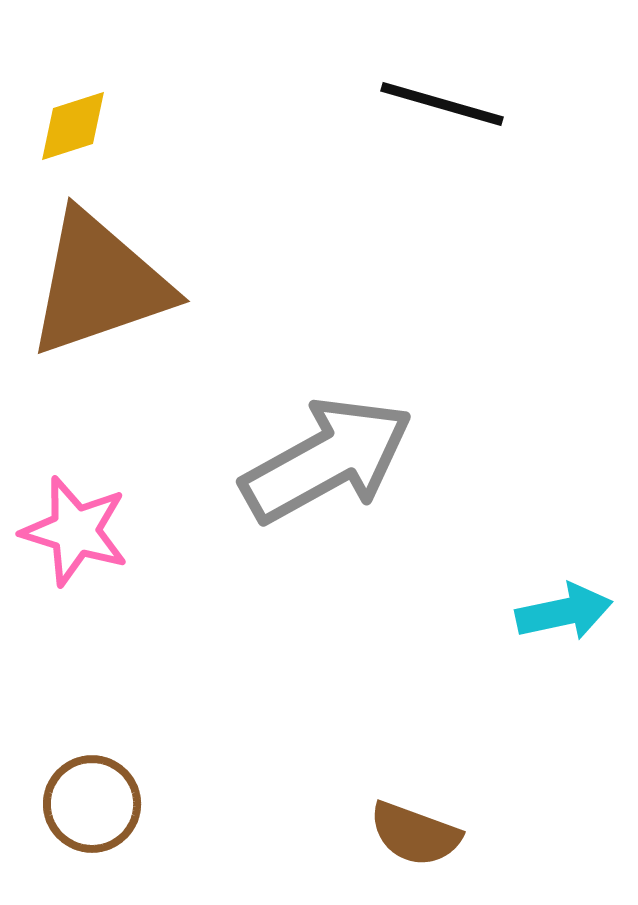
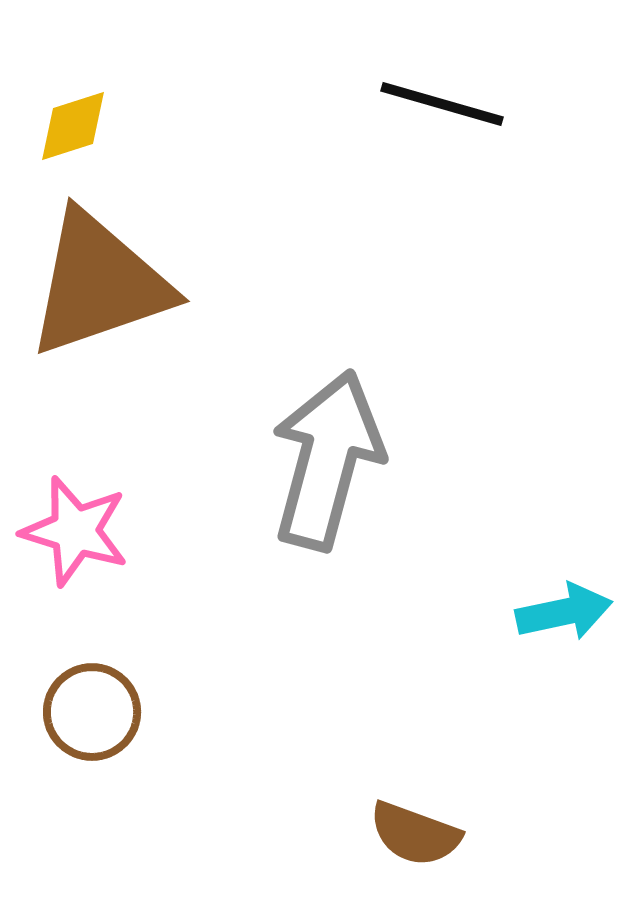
gray arrow: rotated 46 degrees counterclockwise
brown circle: moved 92 px up
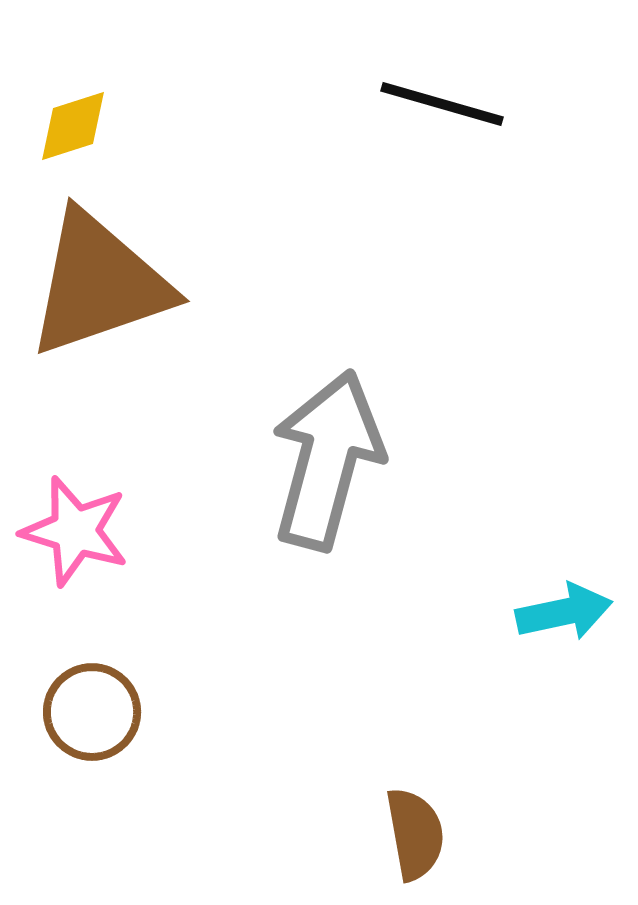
brown semicircle: rotated 120 degrees counterclockwise
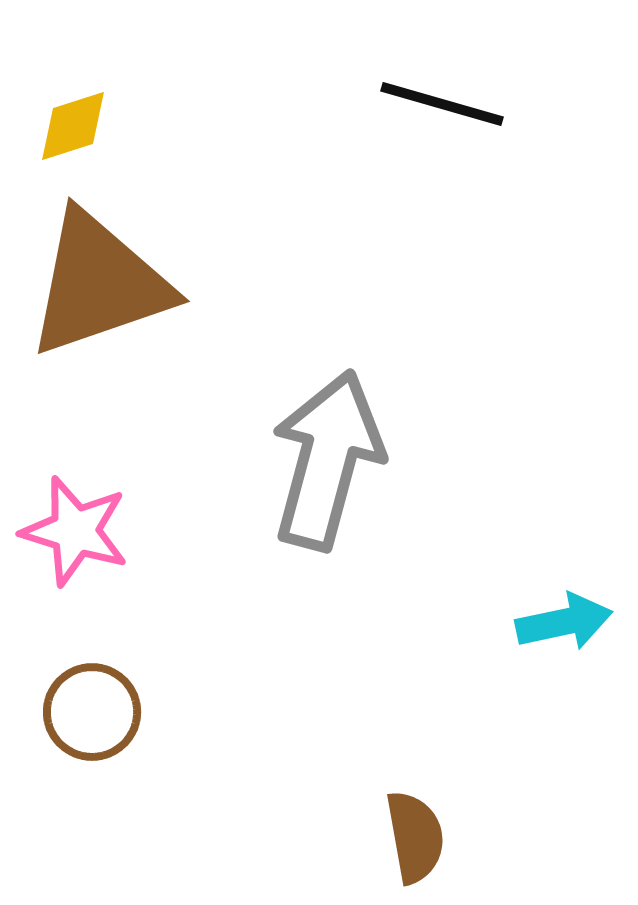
cyan arrow: moved 10 px down
brown semicircle: moved 3 px down
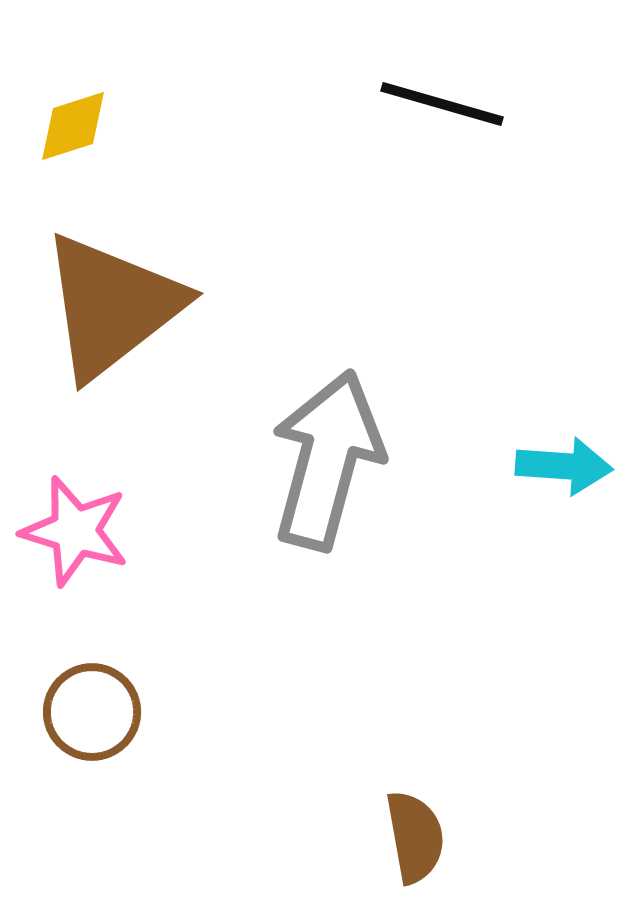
brown triangle: moved 13 px right, 22 px down; rotated 19 degrees counterclockwise
cyan arrow: moved 156 px up; rotated 16 degrees clockwise
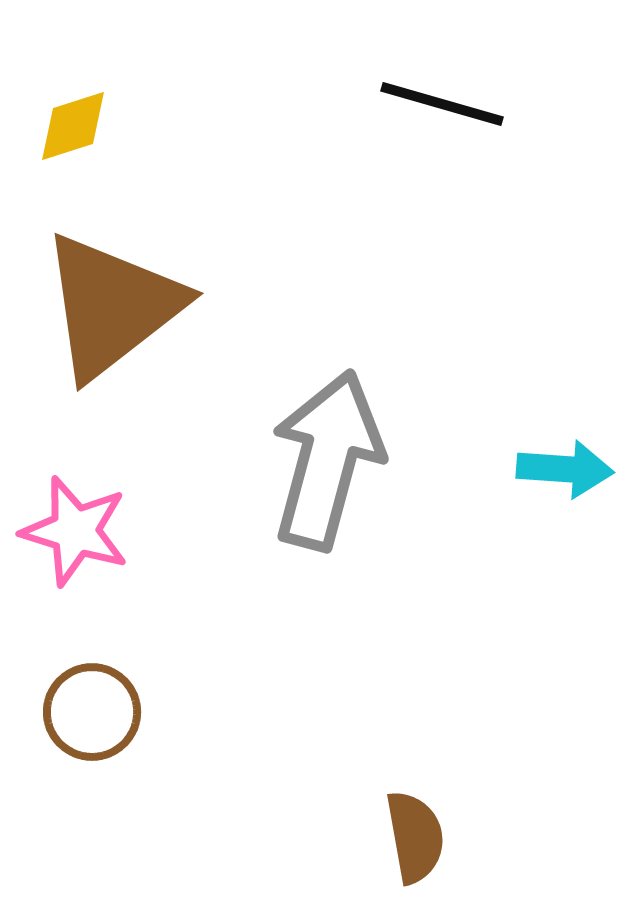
cyan arrow: moved 1 px right, 3 px down
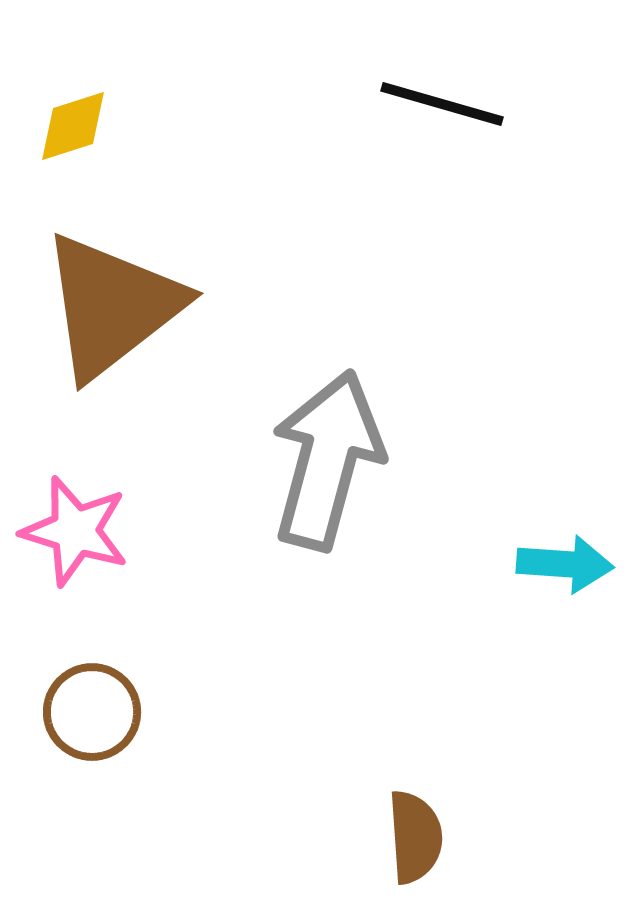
cyan arrow: moved 95 px down
brown semicircle: rotated 6 degrees clockwise
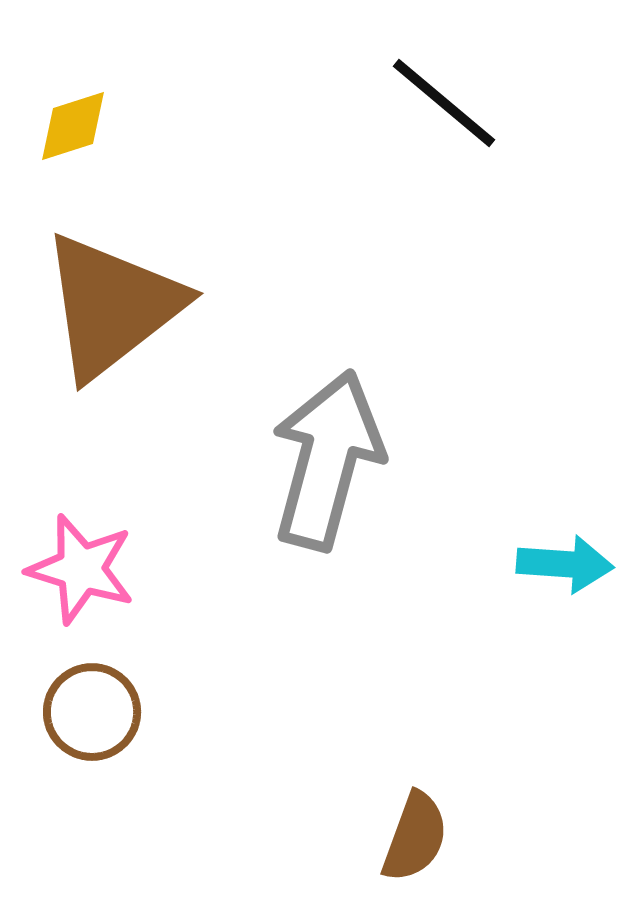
black line: moved 2 px right, 1 px up; rotated 24 degrees clockwise
pink star: moved 6 px right, 38 px down
brown semicircle: rotated 24 degrees clockwise
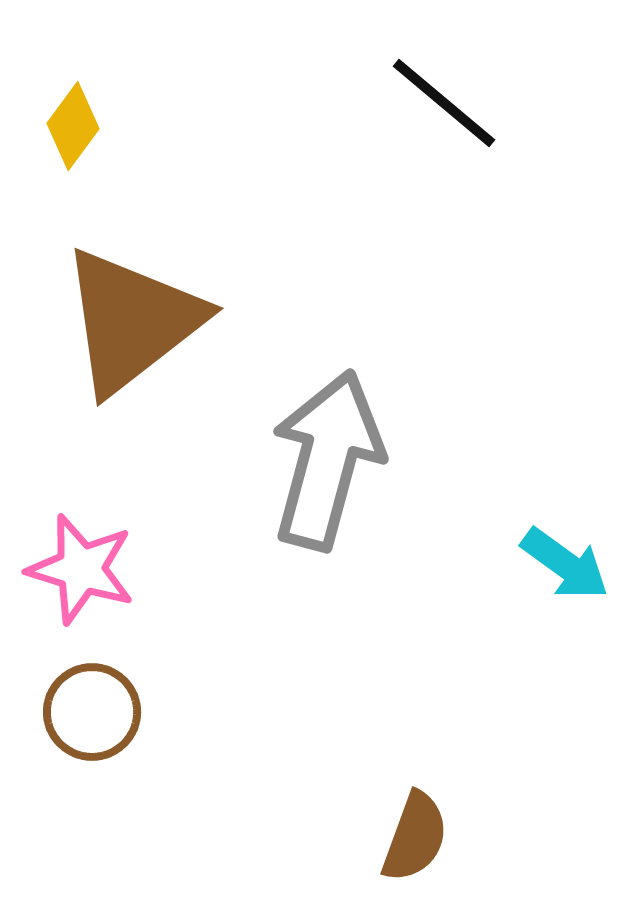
yellow diamond: rotated 36 degrees counterclockwise
brown triangle: moved 20 px right, 15 px down
cyan arrow: rotated 32 degrees clockwise
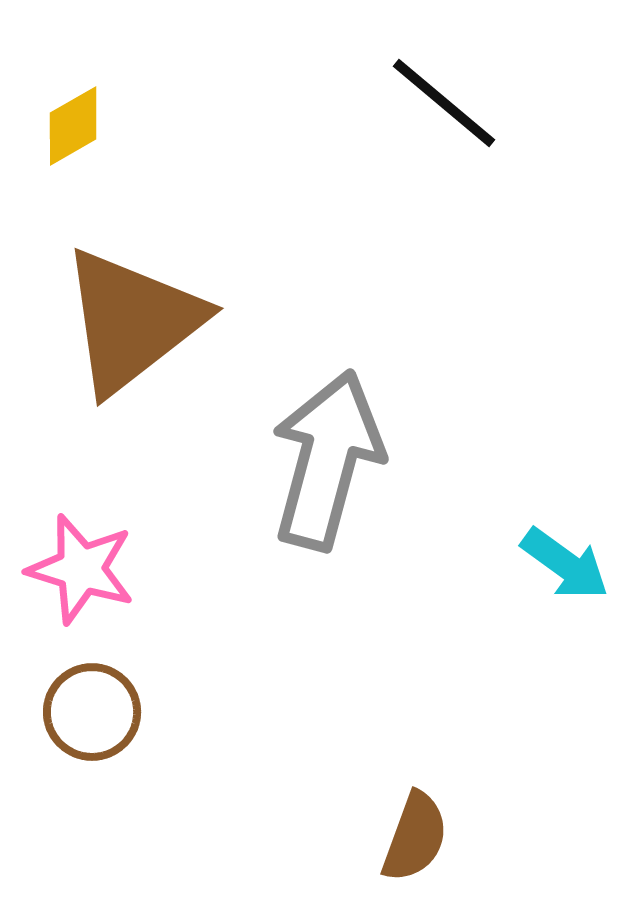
yellow diamond: rotated 24 degrees clockwise
